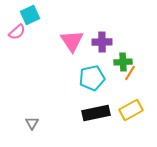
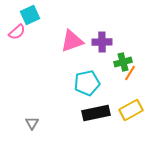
pink triangle: rotated 45 degrees clockwise
green cross: rotated 12 degrees counterclockwise
cyan pentagon: moved 5 px left, 5 px down
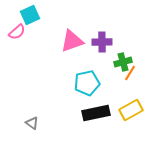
gray triangle: rotated 24 degrees counterclockwise
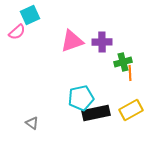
orange line: rotated 35 degrees counterclockwise
cyan pentagon: moved 6 px left, 15 px down
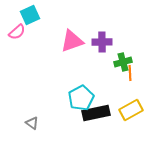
cyan pentagon: rotated 15 degrees counterclockwise
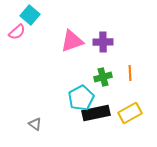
cyan square: rotated 24 degrees counterclockwise
purple cross: moved 1 px right
green cross: moved 20 px left, 15 px down
yellow rectangle: moved 1 px left, 3 px down
gray triangle: moved 3 px right, 1 px down
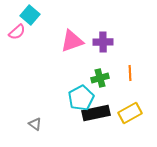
green cross: moved 3 px left, 1 px down
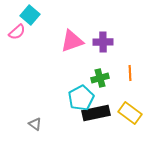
yellow rectangle: rotated 65 degrees clockwise
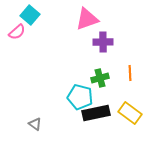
pink triangle: moved 15 px right, 22 px up
cyan pentagon: moved 1 px left, 1 px up; rotated 30 degrees counterclockwise
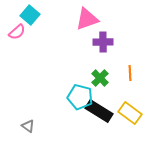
green cross: rotated 30 degrees counterclockwise
black rectangle: moved 3 px right, 2 px up; rotated 44 degrees clockwise
gray triangle: moved 7 px left, 2 px down
